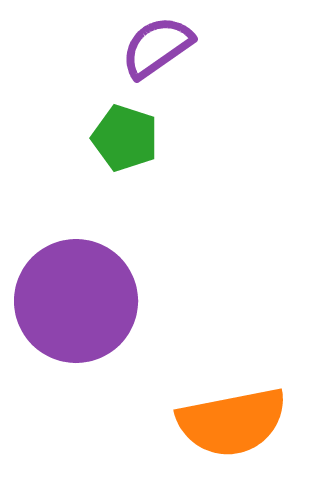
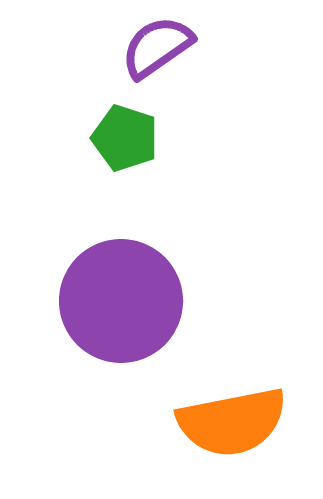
purple circle: moved 45 px right
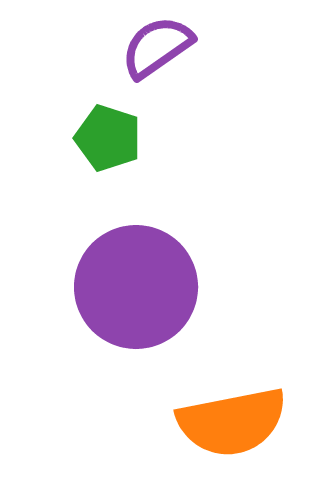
green pentagon: moved 17 px left
purple circle: moved 15 px right, 14 px up
